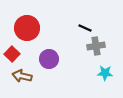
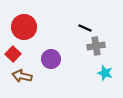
red circle: moved 3 px left, 1 px up
red square: moved 1 px right
purple circle: moved 2 px right
cyan star: rotated 14 degrees clockwise
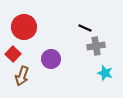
brown arrow: rotated 84 degrees counterclockwise
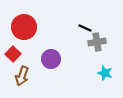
gray cross: moved 1 px right, 4 px up
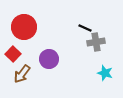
gray cross: moved 1 px left
purple circle: moved 2 px left
brown arrow: moved 2 px up; rotated 18 degrees clockwise
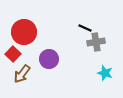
red circle: moved 5 px down
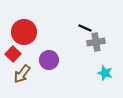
purple circle: moved 1 px down
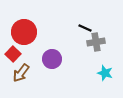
purple circle: moved 3 px right, 1 px up
brown arrow: moved 1 px left, 1 px up
